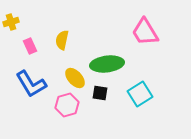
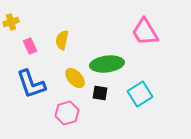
blue L-shape: rotated 12 degrees clockwise
pink hexagon: moved 8 px down
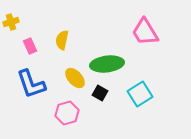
black square: rotated 21 degrees clockwise
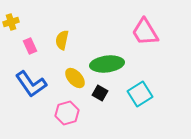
blue L-shape: rotated 16 degrees counterclockwise
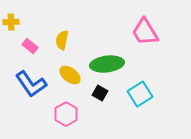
yellow cross: rotated 14 degrees clockwise
pink rectangle: rotated 28 degrees counterclockwise
yellow ellipse: moved 5 px left, 3 px up; rotated 10 degrees counterclockwise
pink hexagon: moved 1 px left, 1 px down; rotated 15 degrees counterclockwise
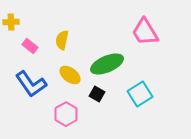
green ellipse: rotated 16 degrees counterclockwise
black square: moved 3 px left, 1 px down
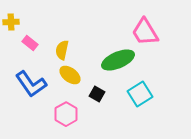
yellow semicircle: moved 10 px down
pink rectangle: moved 3 px up
green ellipse: moved 11 px right, 4 px up
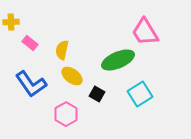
yellow ellipse: moved 2 px right, 1 px down
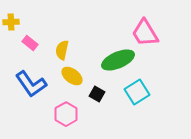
pink trapezoid: moved 1 px down
cyan square: moved 3 px left, 2 px up
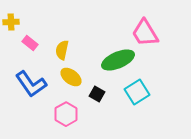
yellow ellipse: moved 1 px left, 1 px down
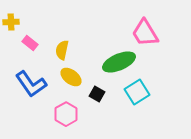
green ellipse: moved 1 px right, 2 px down
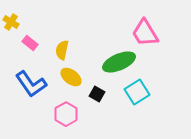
yellow cross: rotated 35 degrees clockwise
